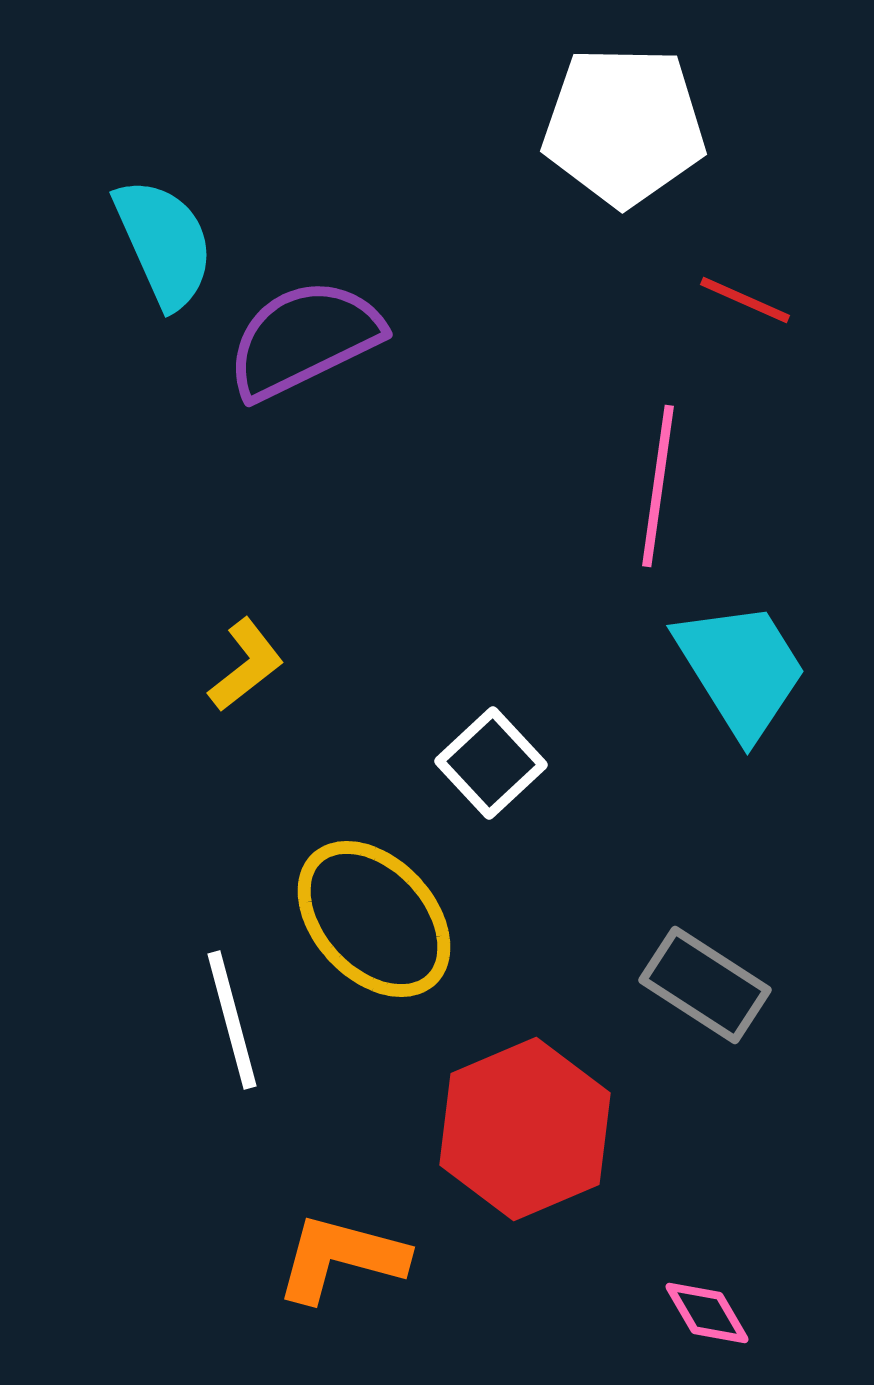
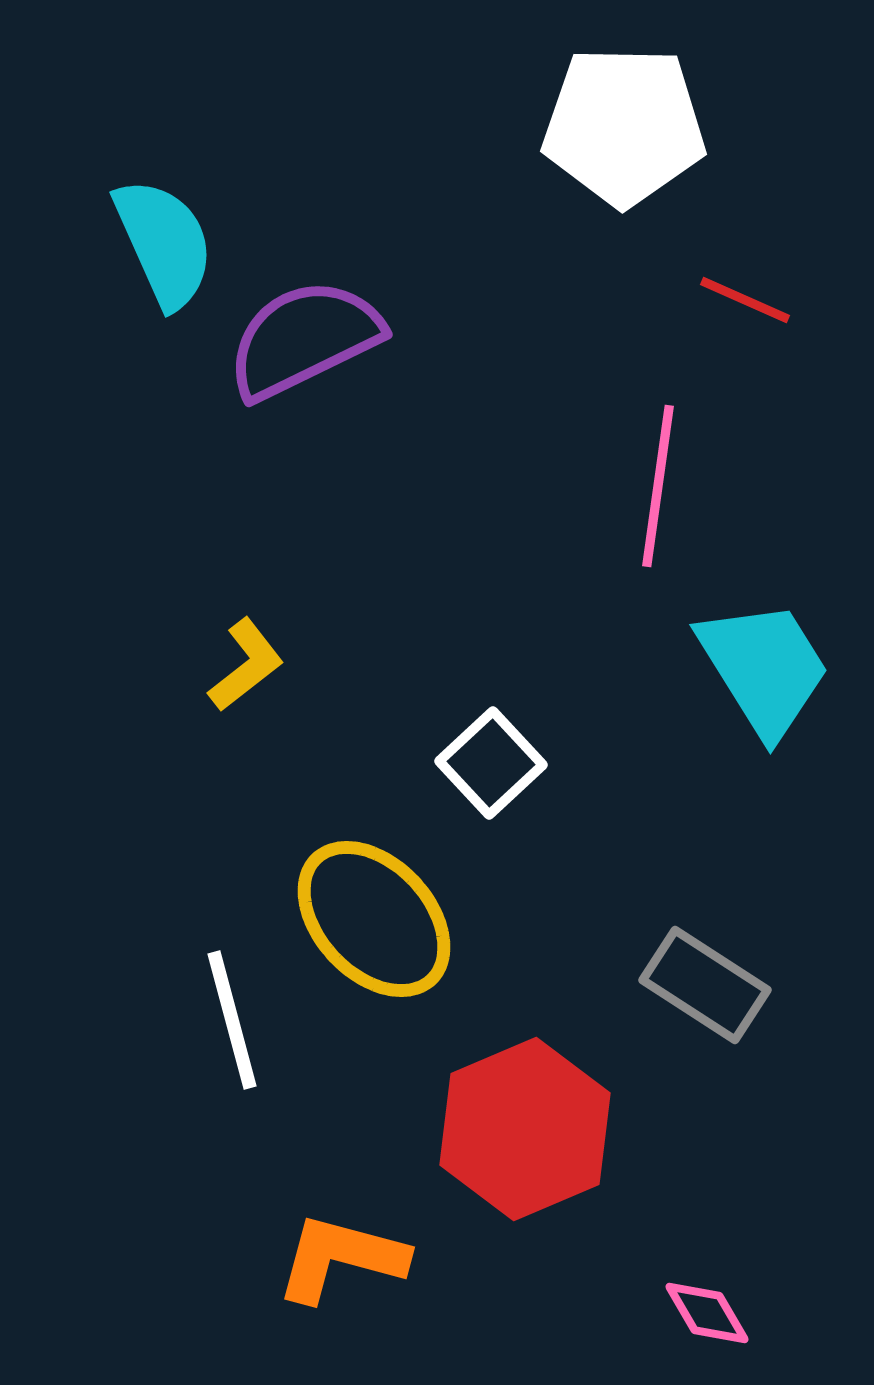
cyan trapezoid: moved 23 px right, 1 px up
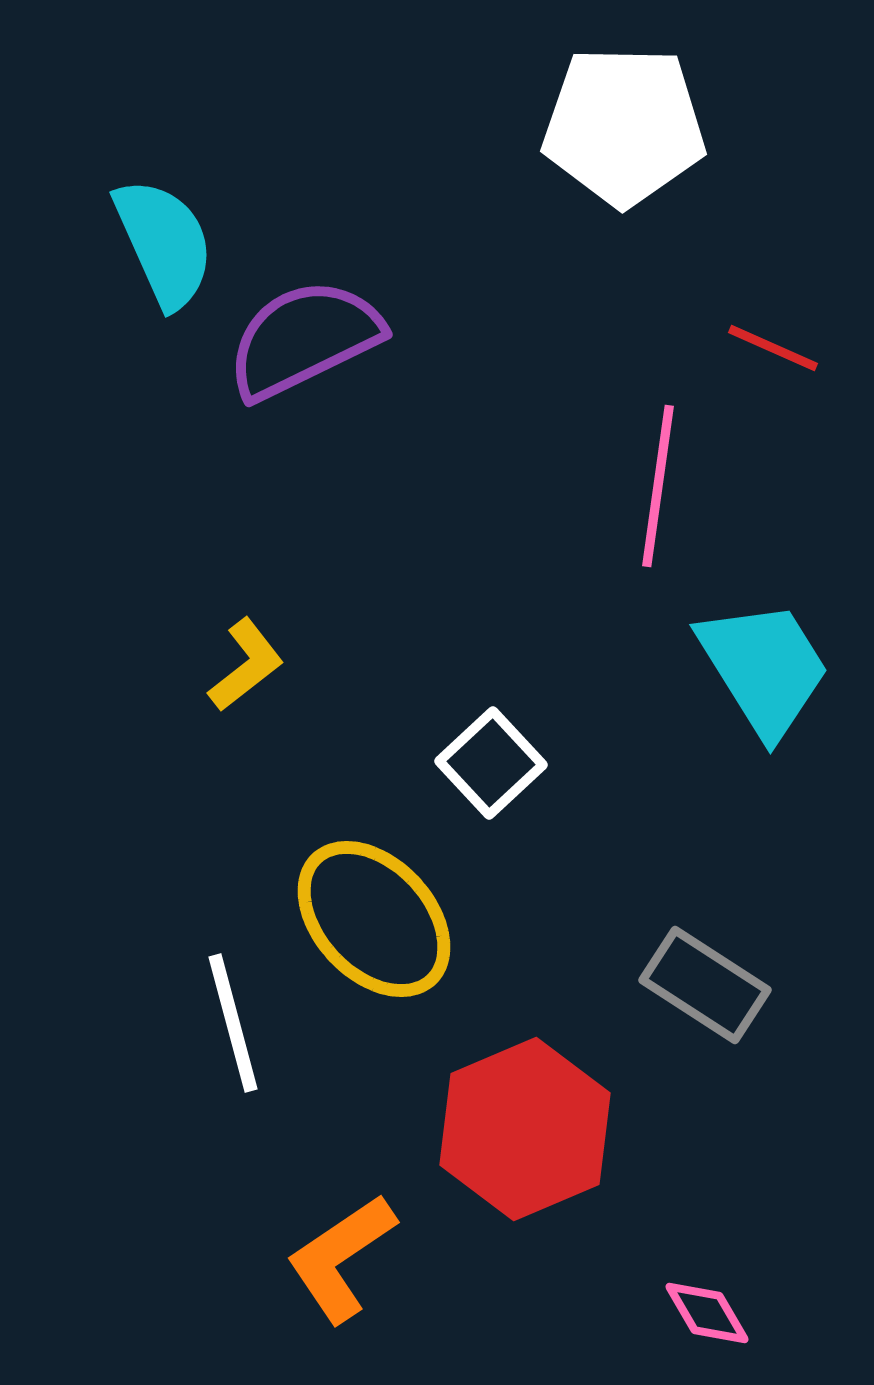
red line: moved 28 px right, 48 px down
white line: moved 1 px right, 3 px down
orange L-shape: rotated 49 degrees counterclockwise
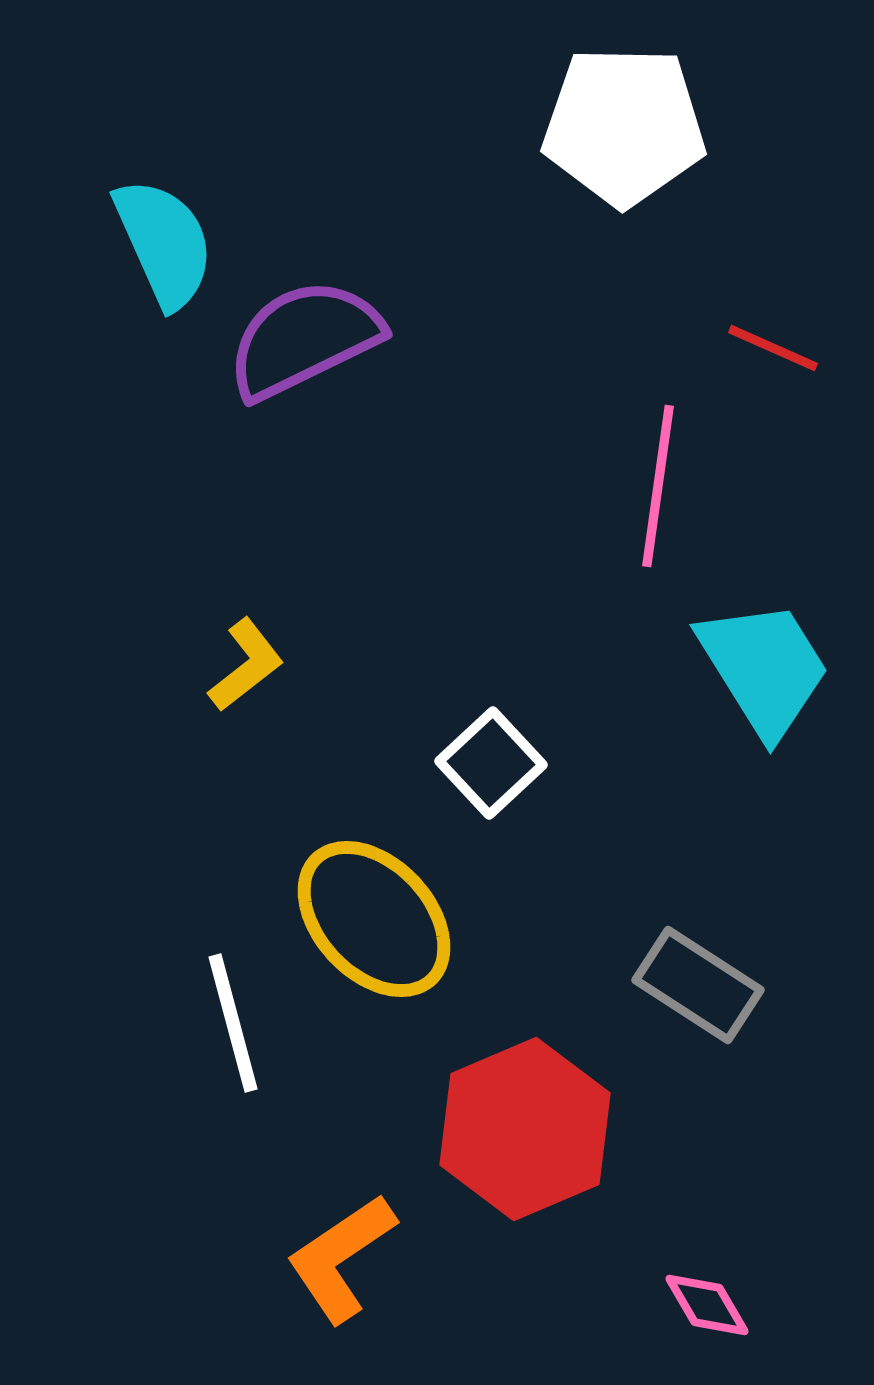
gray rectangle: moved 7 px left
pink diamond: moved 8 px up
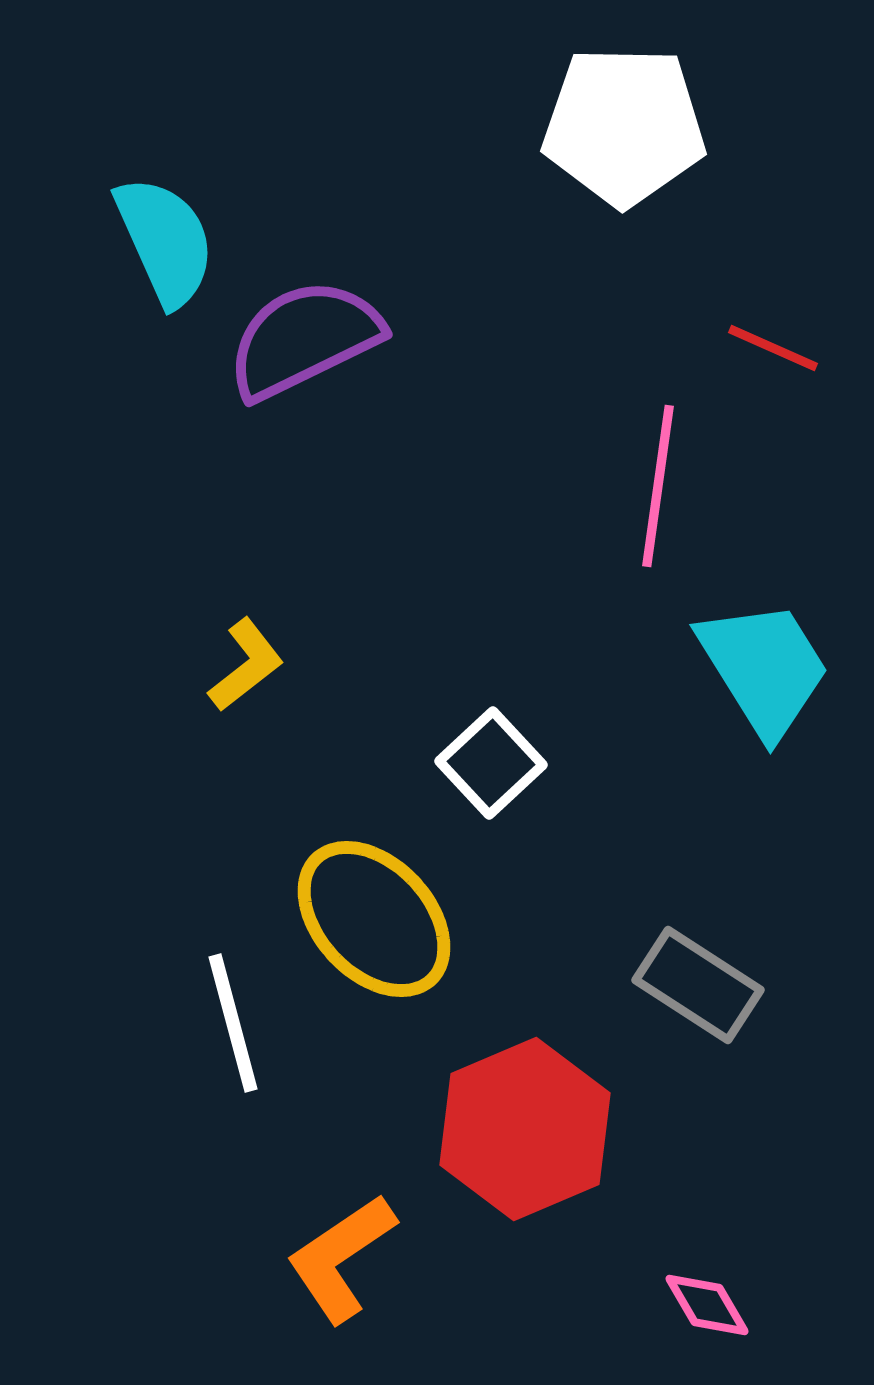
cyan semicircle: moved 1 px right, 2 px up
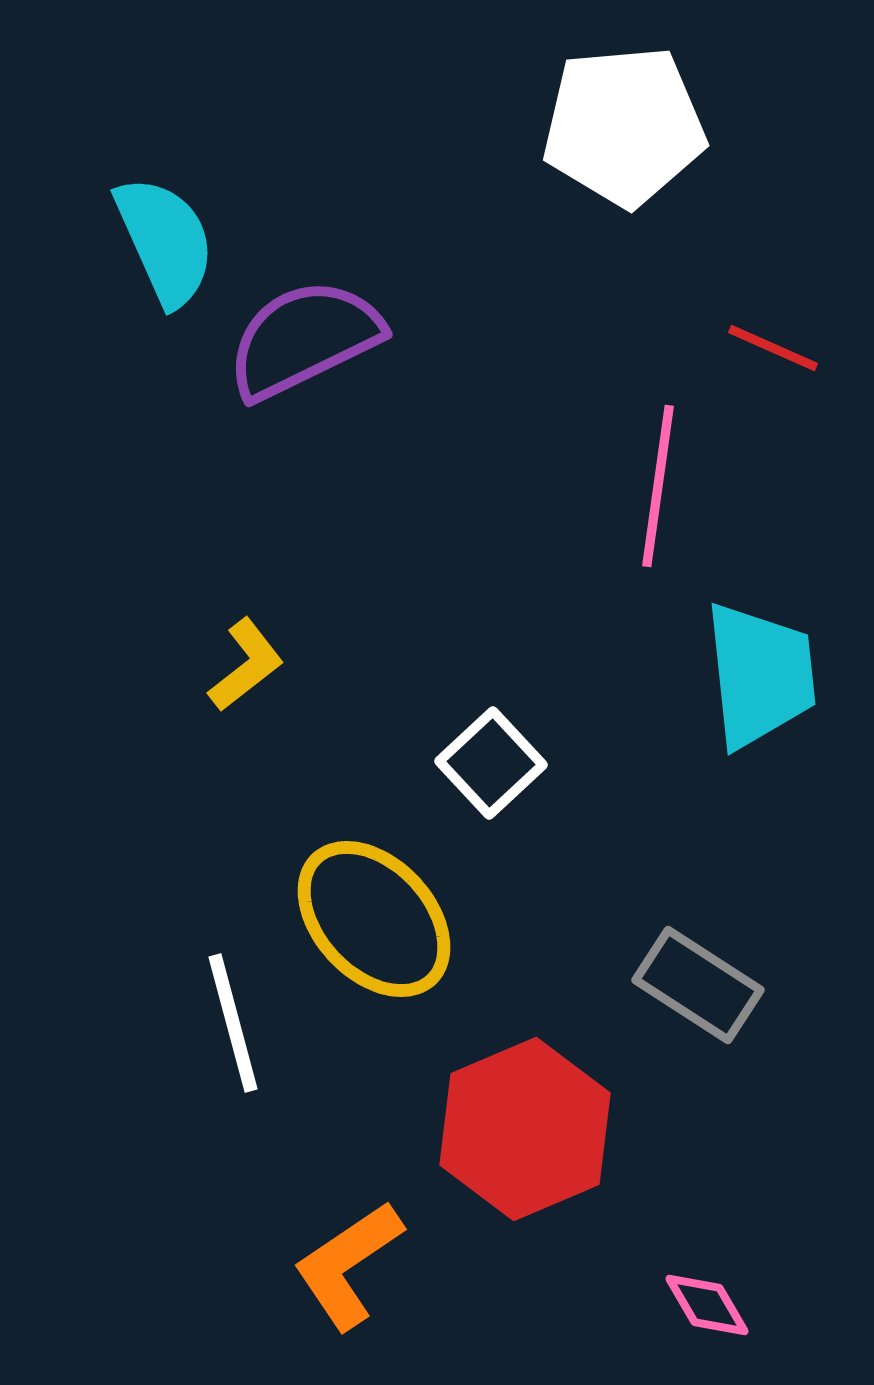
white pentagon: rotated 6 degrees counterclockwise
cyan trapezoid: moved 4 px left, 7 px down; rotated 26 degrees clockwise
orange L-shape: moved 7 px right, 7 px down
